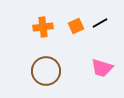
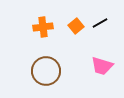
orange square: rotated 14 degrees counterclockwise
pink trapezoid: moved 2 px up
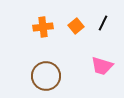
black line: moved 3 px right; rotated 35 degrees counterclockwise
brown circle: moved 5 px down
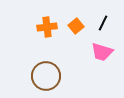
orange cross: moved 4 px right
pink trapezoid: moved 14 px up
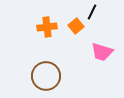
black line: moved 11 px left, 11 px up
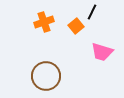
orange cross: moved 3 px left, 5 px up; rotated 12 degrees counterclockwise
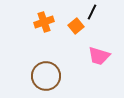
pink trapezoid: moved 3 px left, 4 px down
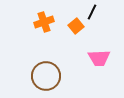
pink trapezoid: moved 2 px down; rotated 20 degrees counterclockwise
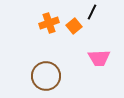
orange cross: moved 5 px right, 1 px down
orange square: moved 2 px left
